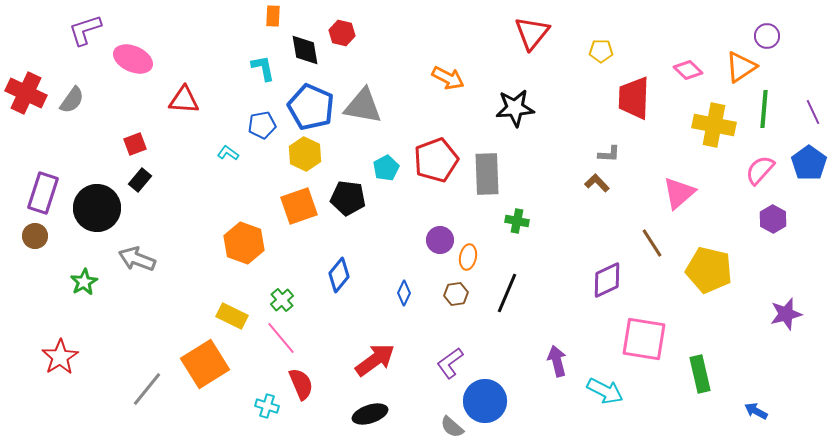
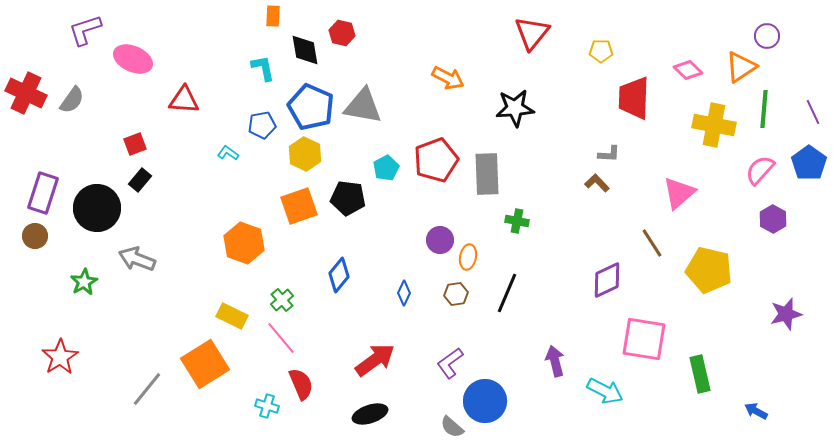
purple arrow at (557, 361): moved 2 px left
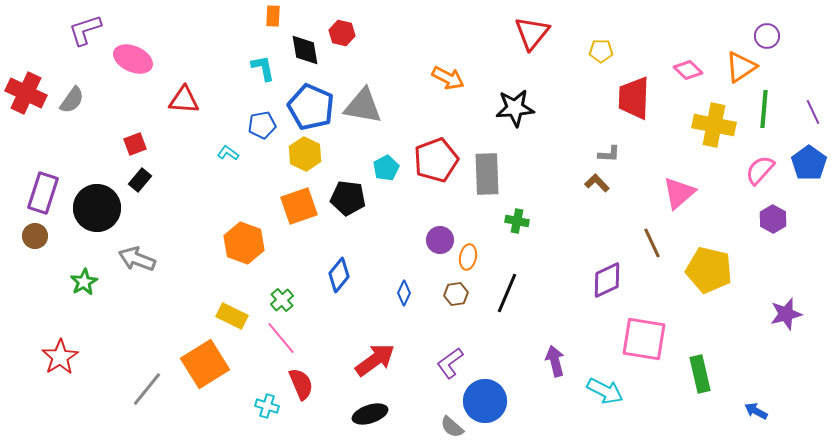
brown line at (652, 243): rotated 8 degrees clockwise
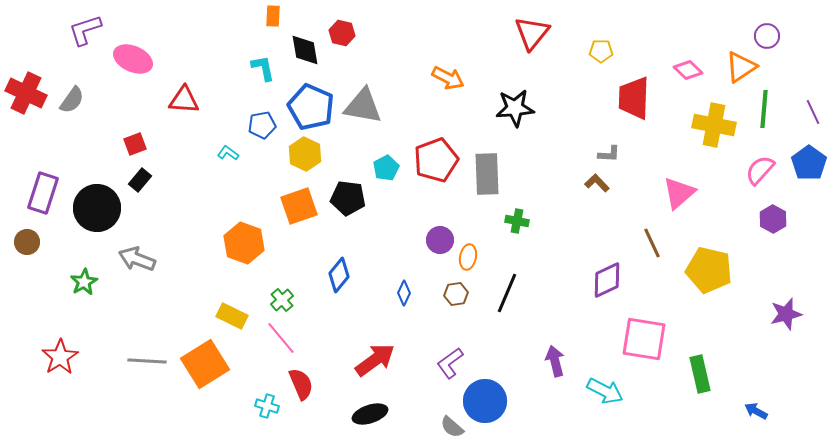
brown circle at (35, 236): moved 8 px left, 6 px down
gray line at (147, 389): moved 28 px up; rotated 54 degrees clockwise
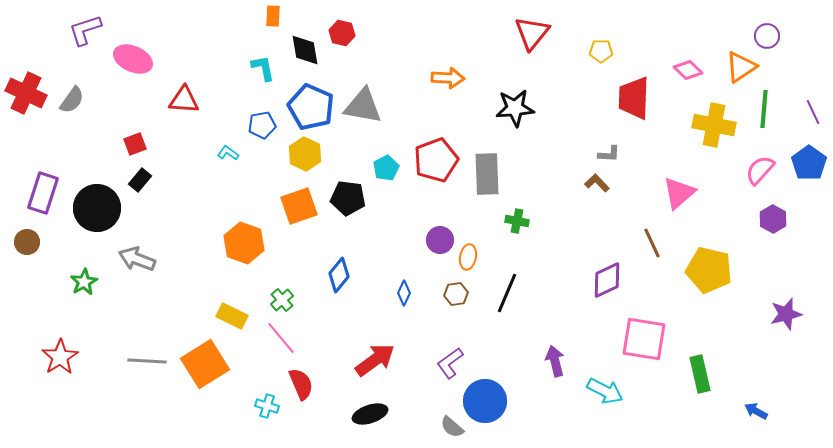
orange arrow at (448, 78): rotated 24 degrees counterclockwise
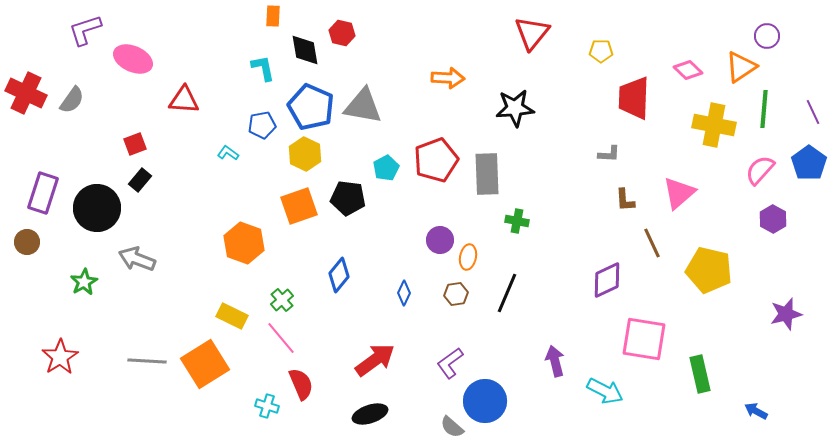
brown L-shape at (597, 183): moved 28 px right, 17 px down; rotated 140 degrees counterclockwise
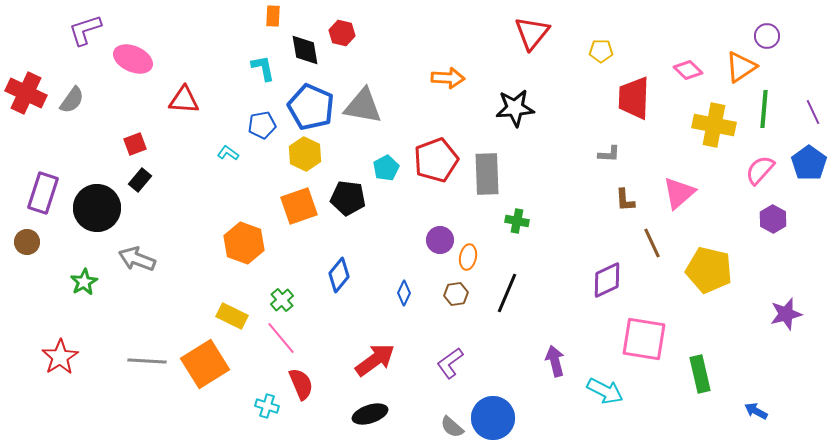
blue circle at (485, 401): moved 8 px right, 17 px down
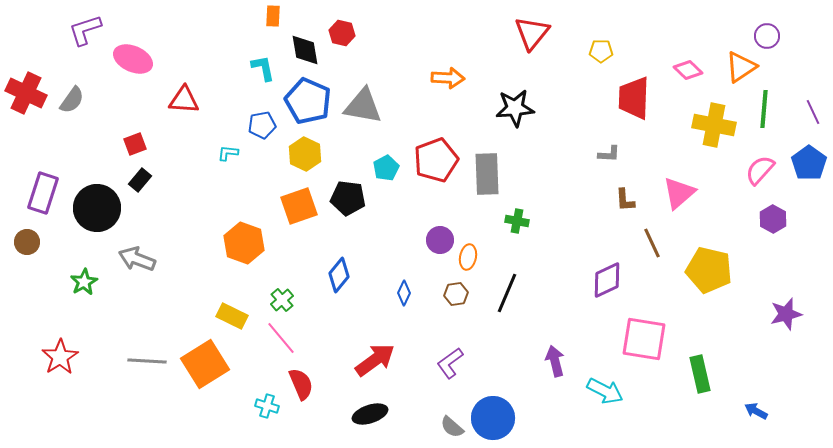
blue pentagon at (311, 107): moved 3 px left, 6 px up
cyan L-shape at (228, 153): rotated 30 degrees counterclockwise
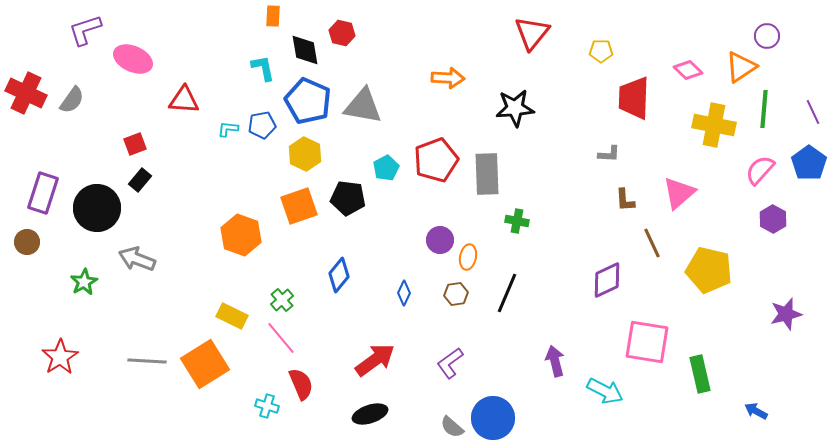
cyan L-shape at (228, 153): moved 24 px up
orange hexagon at (244, 243): moved 3 px left, 8 px up
pink square at (644, 339): moved 3 px right, 3 px down
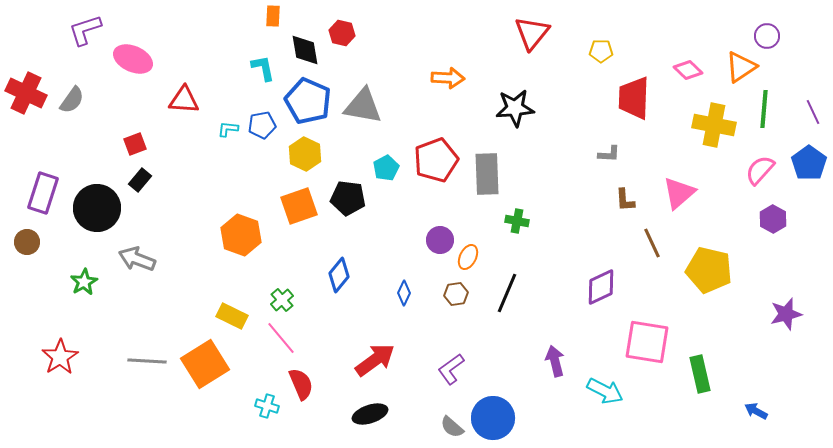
orange ellipse at (468, 257): rotated 15 degrees clockwise
purple diamond at (607, 280): moved 6 px left, 7 px down
purple L-shape at (450, 363): moved 1 px right, 6 px down
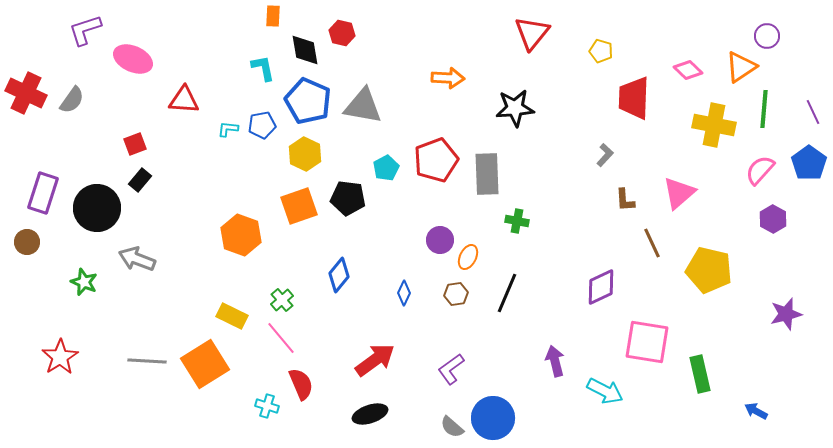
yellow pentagon at (601, 51): rotated 15 degrees clockwise
gray L-shape at (609, 154): moved 4 px left, 1 px down; rotated 50 degrees counterclockwise
green star at (84, 282): rotated 20 degrees counterclockwise
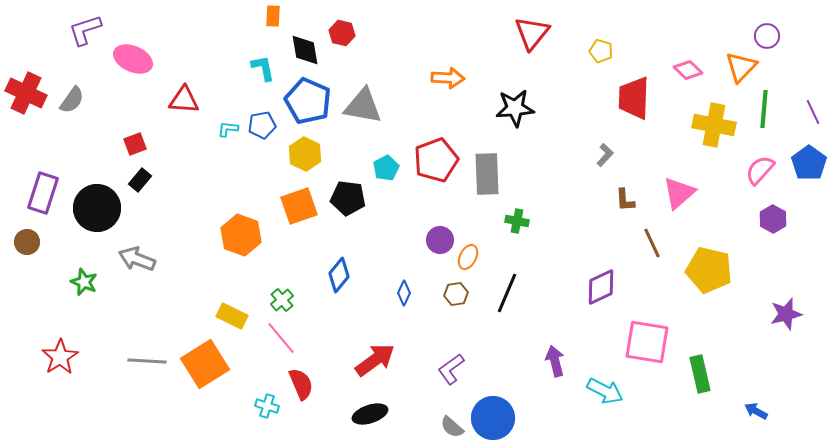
orange triangle at (741, 67): rotated 12 degrees counterclockwise
